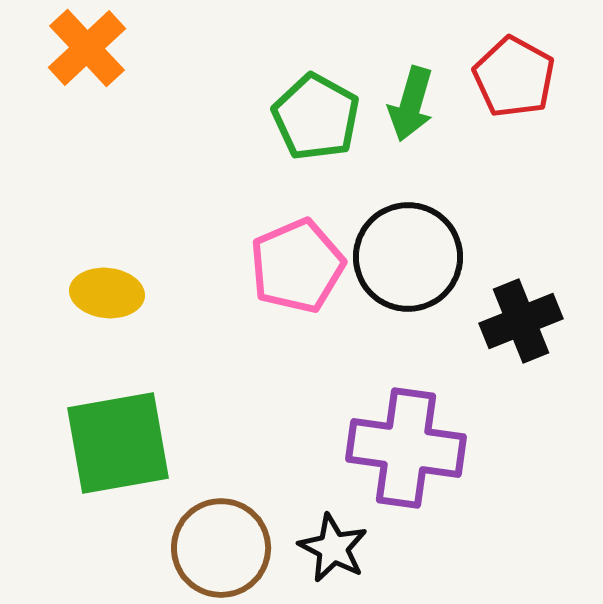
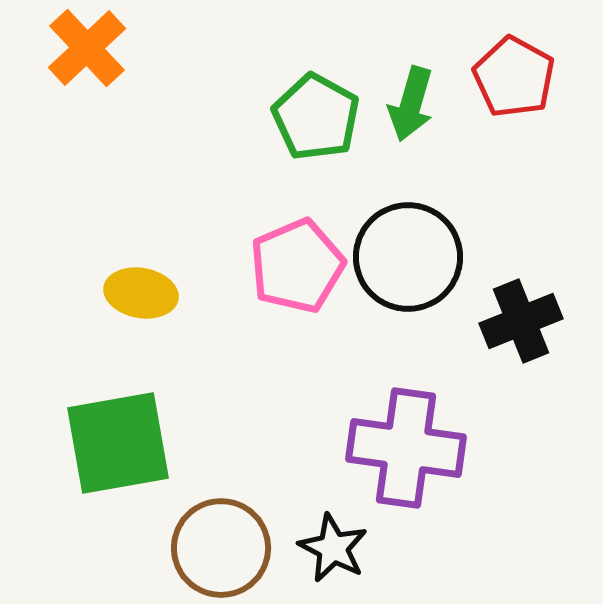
yellow ellipse: moved 34 px right; rotated 4 degrees clockwise
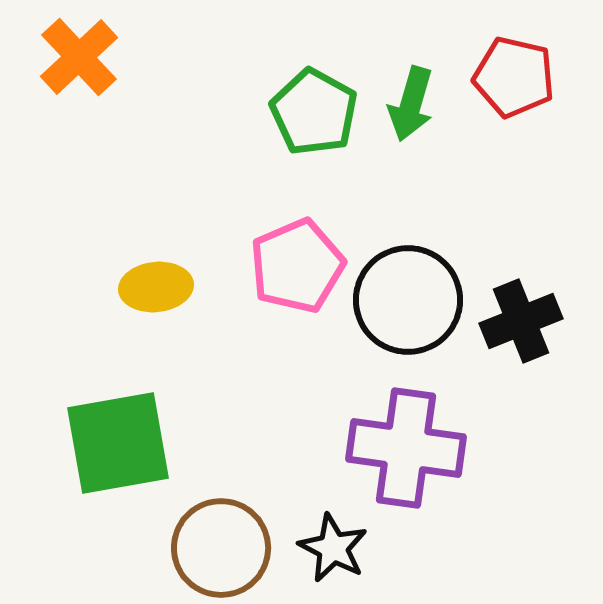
orange cross: moved 8 px left, 9 px down
red pentagon: rotated 16 degrees counterclockwise
green pentagon: moved 2 px left, 5 px up
black circle: moved 43 px down
yellow ellipse: moved 15 px right, 6 px up; rotated 16 degrees counterclockwise
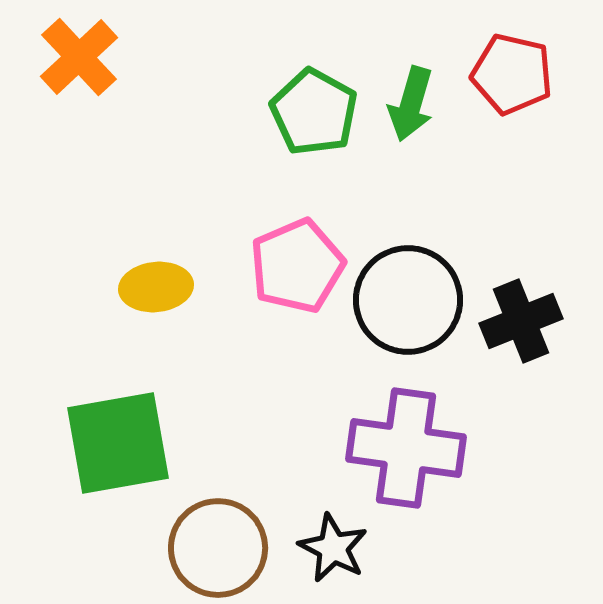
red pentagon: moved 2 px left, 3 px up
brown circle: moved 3 px left
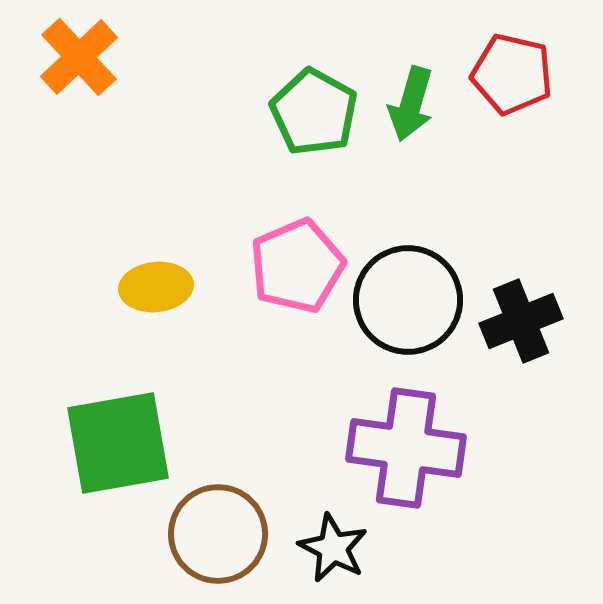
brown circle: moved 14 px up
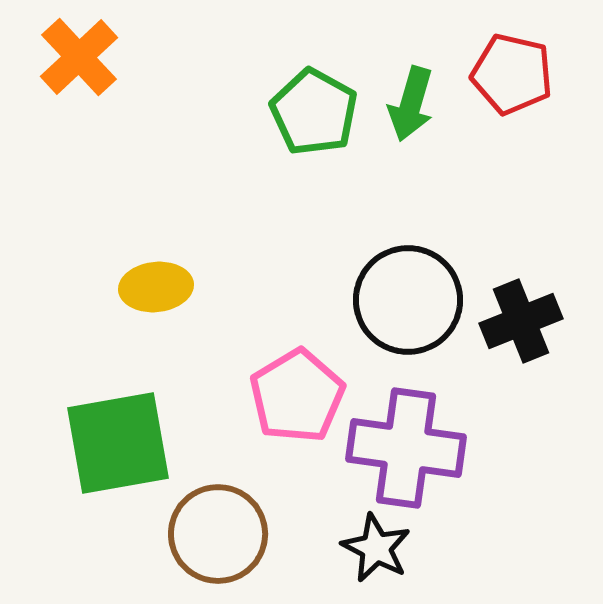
pink pentagon: moved 130 px down; rotated 8 degrees counterclockwise
black star: moved 43 px right
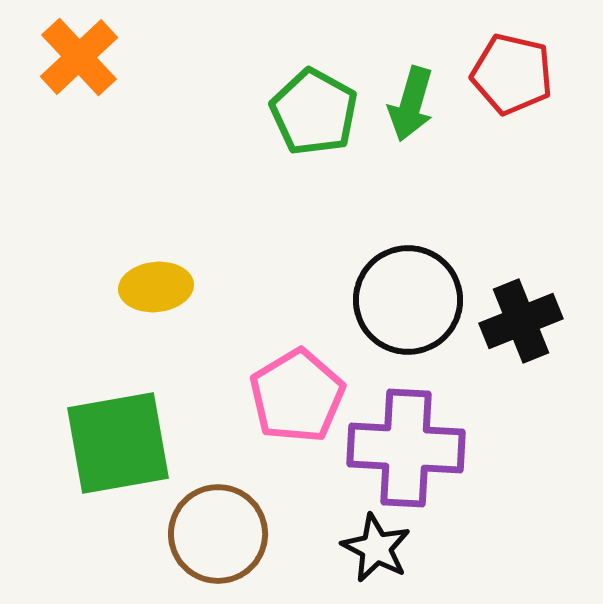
purple cross: rotated 5 degrees counterclockwise
